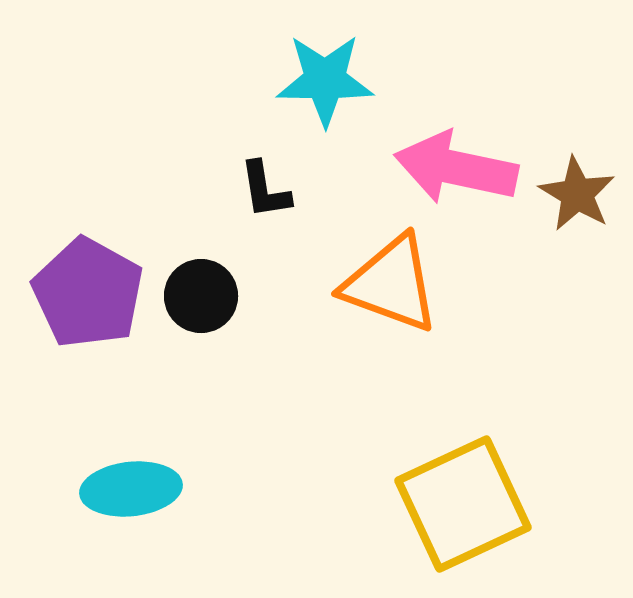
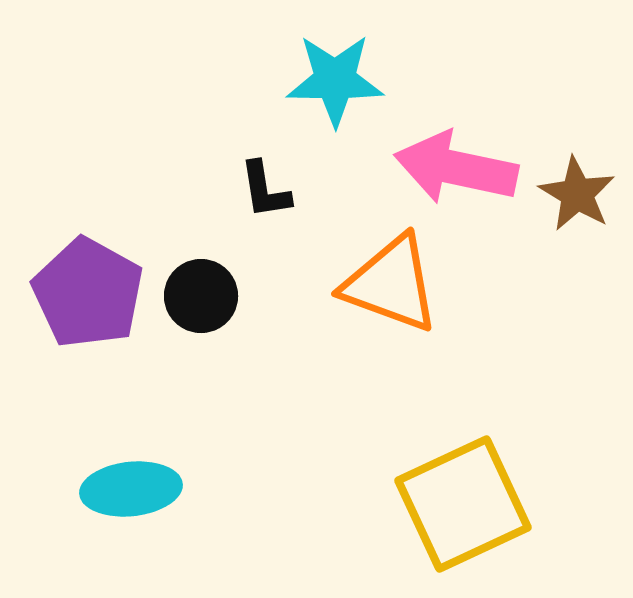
cyan star: moved 10 px right
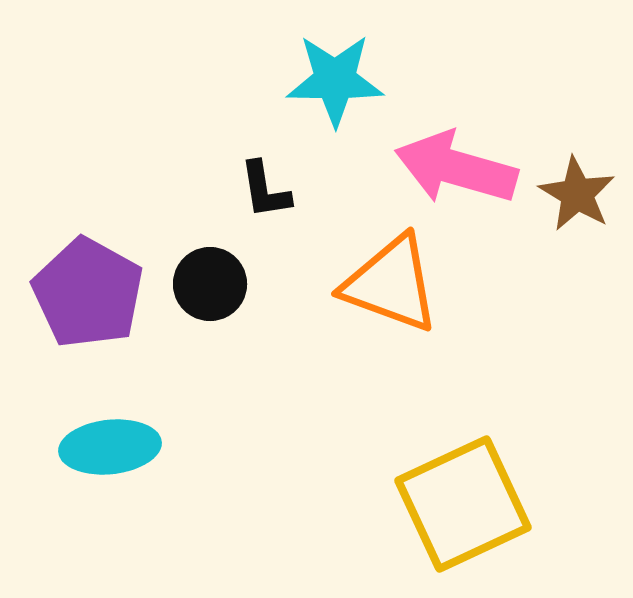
pink arrow: rotated 4 degrees clockwise
black circle: moved 9 px right, 12 px up
cyan ellipse: moved 21 px left, 42 px up
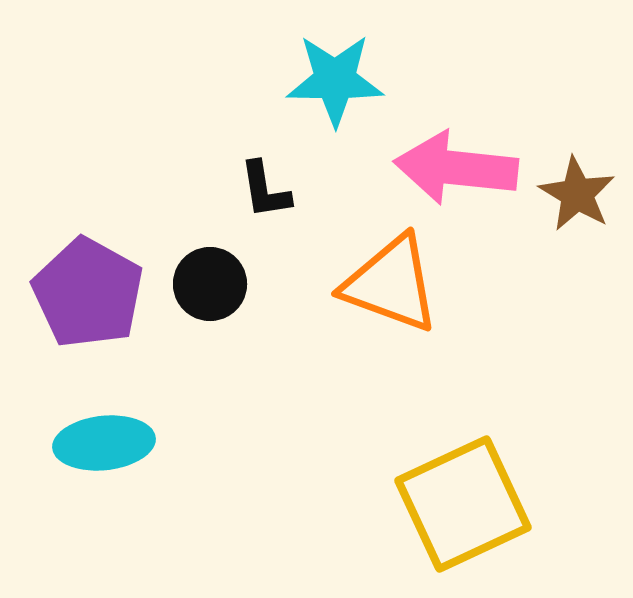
pink arrow: rotated 10 degrees counterclockwise
cyan ellipse: moved 6 px left, 4 px up
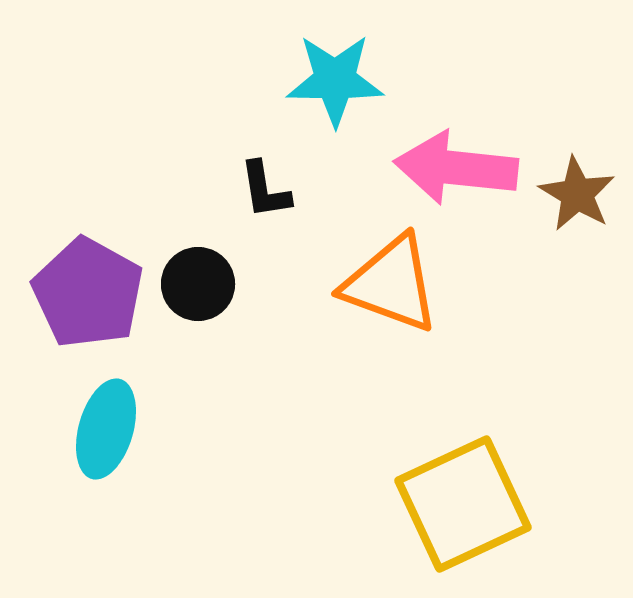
black circle: moved 12 px left
cyan ellipse: moved 2 px right, 14 px up; rotated 68 degrees counterclockwise
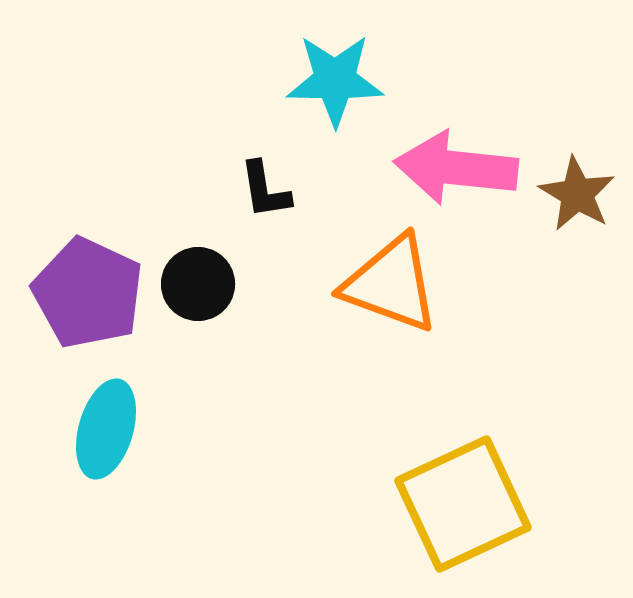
purple pentagon: rotated 4 degrees counterclockwise
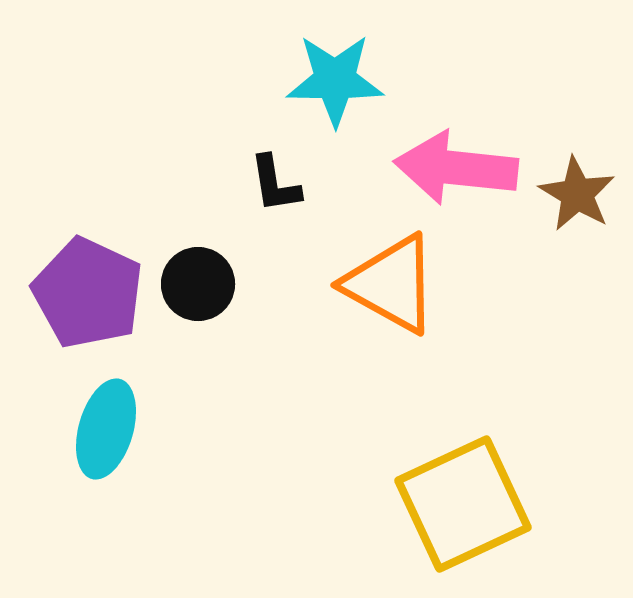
black L-shape: moved 10 px right, 6 px up
orange triangle: rotated 9 degrees clockwise
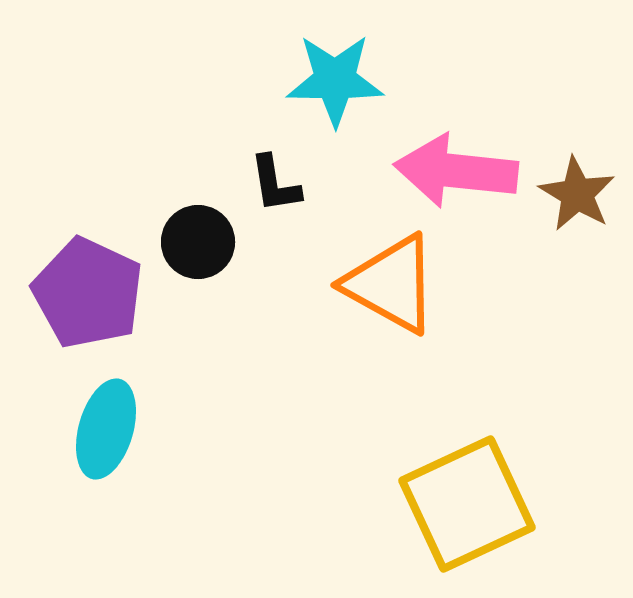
pink arrow: moved 3 px down
black circle: moved 42 px up
yellow square: moved 4 px right
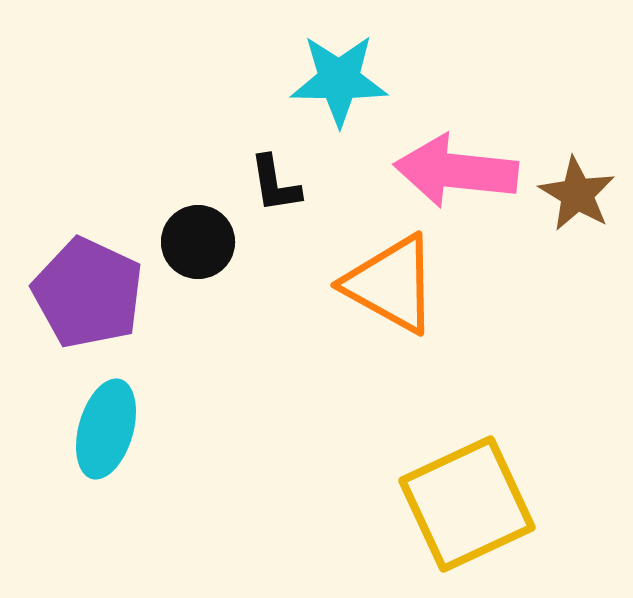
cyan star: moved 4 px right
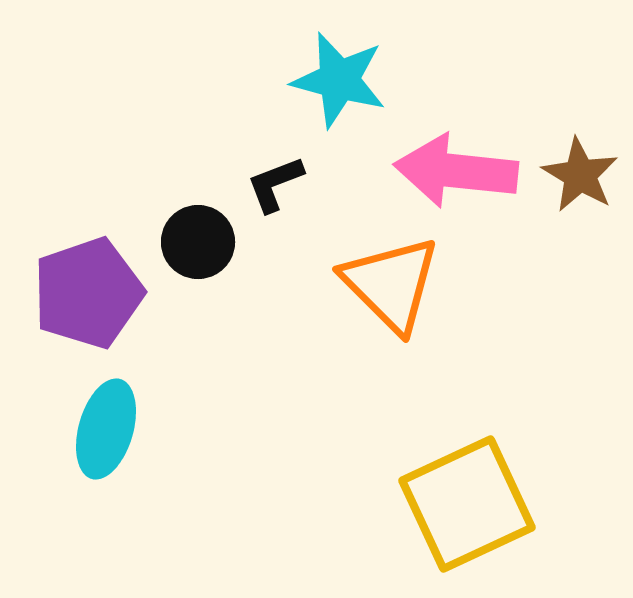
cyan star: rotated 14 degrees clockwise
black L-shape: rotated 78 degrees clockwise
brown star: moved 3 px right, 19 px up
orange triangle: rotated 16 degrees clockwise
purple pentagon: rotated 28 degrees clockwise
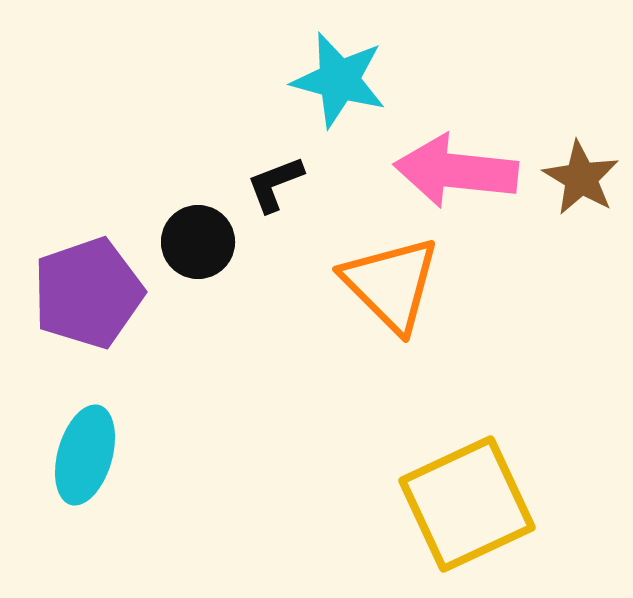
brown star: moved 1 px right, 3 px down
cyan ellipse: moved 21 px left, 26 px down
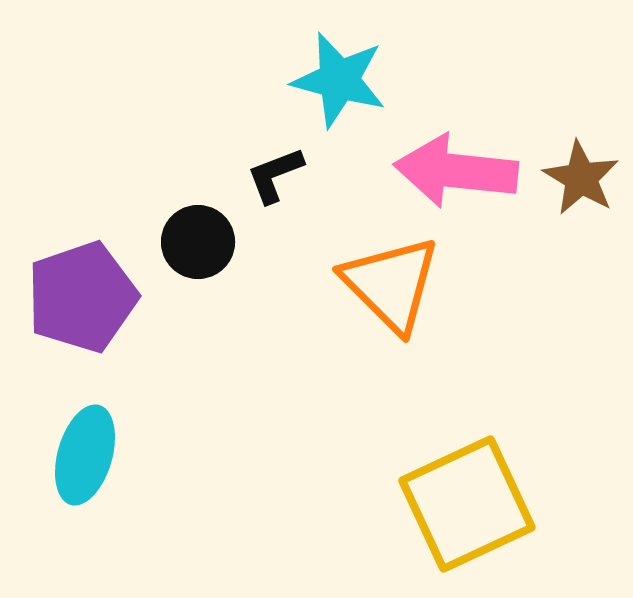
black L-shape: moved 9 px up
purple pentagon: moved 6 px left, 4 px down
